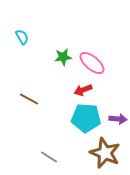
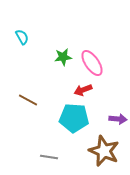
pink ellipse: rotated 16 degrees clockwise
brown line: moved 1 px left, 1 px down
cyan pentagon: moved 12 px left
brown star: moved 1 px left, 2 px up
gray line: rotated 24 degrees counterclockwise
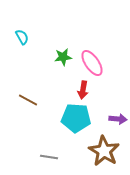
red arrow: rotated 60 degrees counterclockwise
cyan pentagon: moved 2 px right
brown star: rotated 8 degrees clockwise
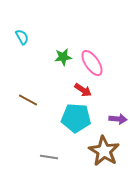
red arrow: rotated 66 degrees counterclockwise
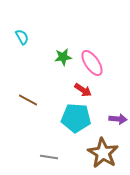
brown star: moved 1 px left, 2 px down
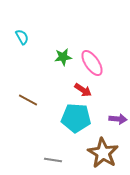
gray line: moved 4 px right, 3 px down
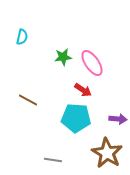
cyan semicircle: rotated 42 degrees clockwise
brown star: moved 4 px right
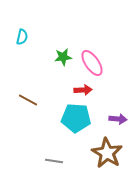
red arrow: rotated 36 degrees counterclockwise
gray line: moved 1 px right, 1 px down
